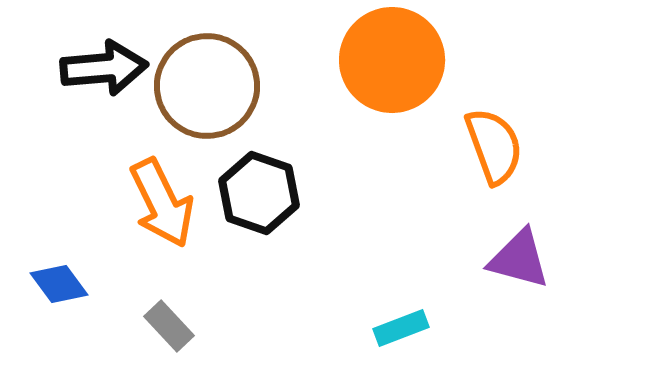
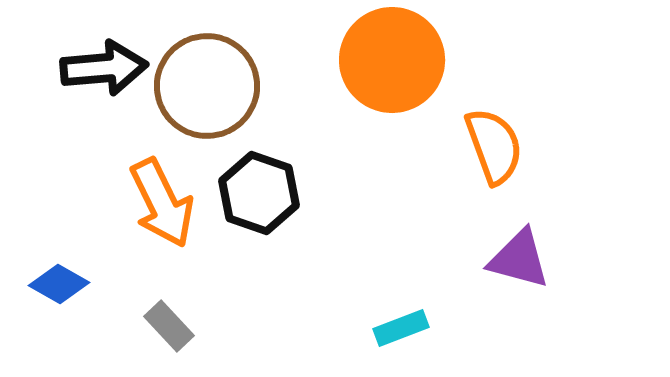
blue diamond: rotated 24 degrees counterclockwise
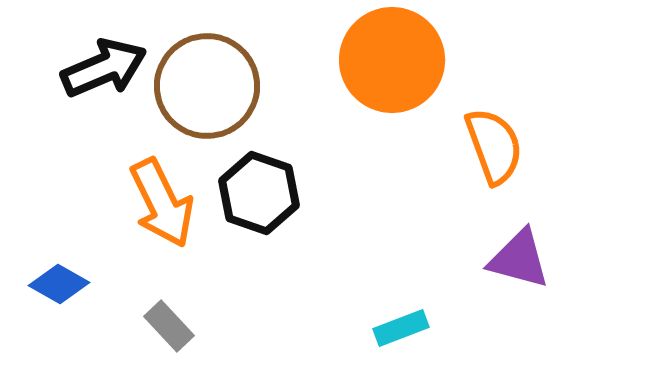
black arrow: rotated 18 degrees counterclockwise
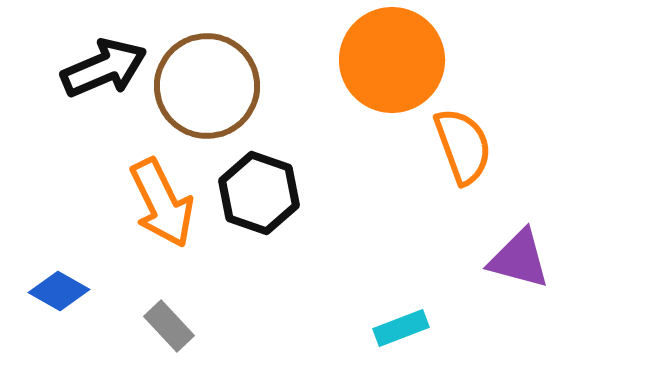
orange semicircle: moved 31 px left
blue diamond: moved 7 px down
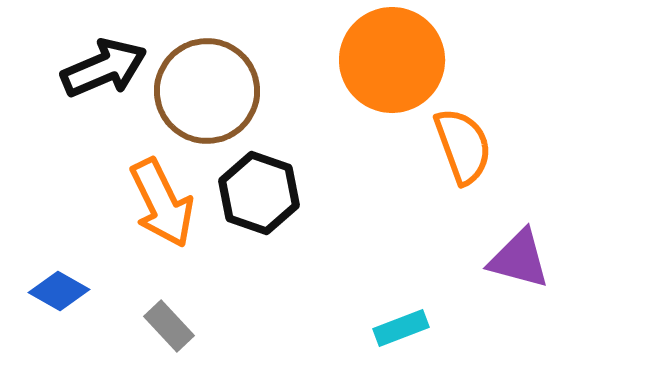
brown circle: moved 5 px down
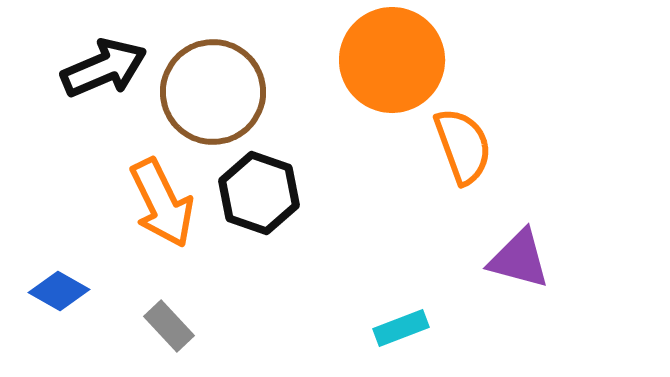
brown circle: moved 6 px right, 1 px down
